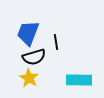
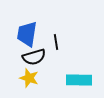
blue trapezoid: moved 1 px left, 1 px down; rotated 12 degrees counterclockwise
yellow star: rotated 12 degrees counterclockwise
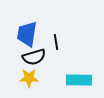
yellow star: rotated 18 degrees counterclockwise
